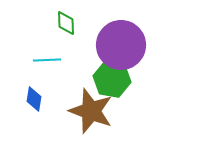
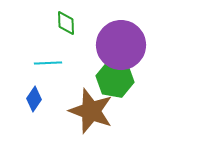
cyan line: moved 1 px right, 3 px down
green hexagon: moved 3 px right
blue diamond: rotated 25 degrees clockwise
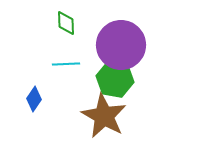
cyan line: moved 18 px right, 1 px down
brown star: moved 13 px right, 5 px down; rotated 9 degrees clockwise
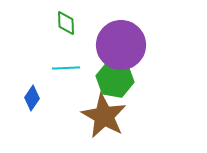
cyan line: moved 4 px down
blue diamond: moved 2 px left, 1 px up
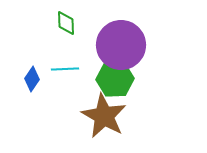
cyan line: moved 1 px left, 1 px down
green hexagon: rotated 12 degrees counterclockwise
blue diamond: moved 19 px up
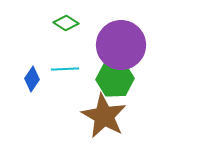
green diamond: rotated 55 degrees counterclockwise
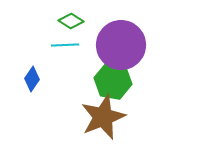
green diamond: moved 5 px right, 2 px up
cyan line: moved 24 px up
green hexagon: moved 2 px left, 2 px down; rotated 12 degrees clockwise
brown star: moved 1 px left, 1 px down; rotated 21 degrees clockwise
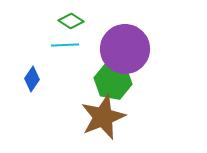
purple circle: moved 4 px right, 4 px down
